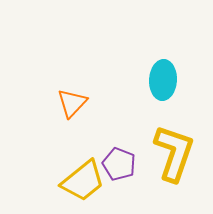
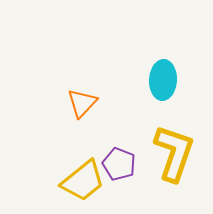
orange triangle: moved 10 px right
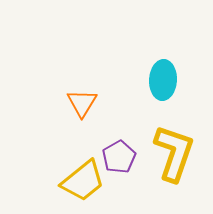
orange triangle: rotated 12 degrees counterclockwise
purple pentagon: moved 7 px up; rotated 20 degrees clockwise
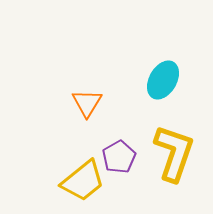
cyan ellipse: rotated 27 degrees clockwise
orange triangle: moved 5 px right
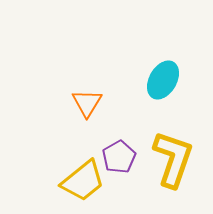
yellow L-shape: moved 1 px left, 6 px down
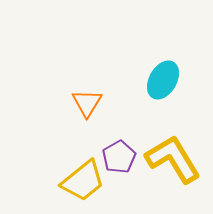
yellow L-shape: rotated 50 degrees counterclockwise
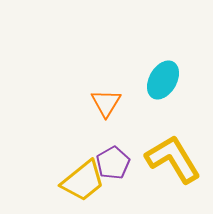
orange triangle: moved 19 px right
purple pentagon: moved 6 px left, 6 px down
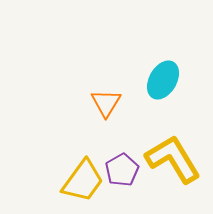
purple pentagon: moved 9 px right, 7 px down
yellow trapezoid: rotated 15 degrees counterclockwise
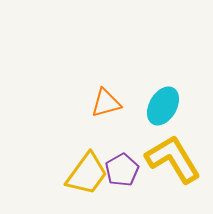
cyan ellipse: moved 26 px down
orange triangle: rotated 44 degrees clockwise
yellow trapezoid: moved 4 px right, 7 px up
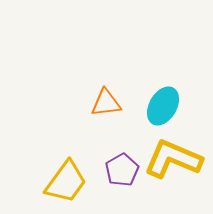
orange triangle: rotated 8 degrees clockwise
yellow L-shape: rotated 36 degrees counterclockwise
yellow trapezoid: moved 21 px left, 8 px down
